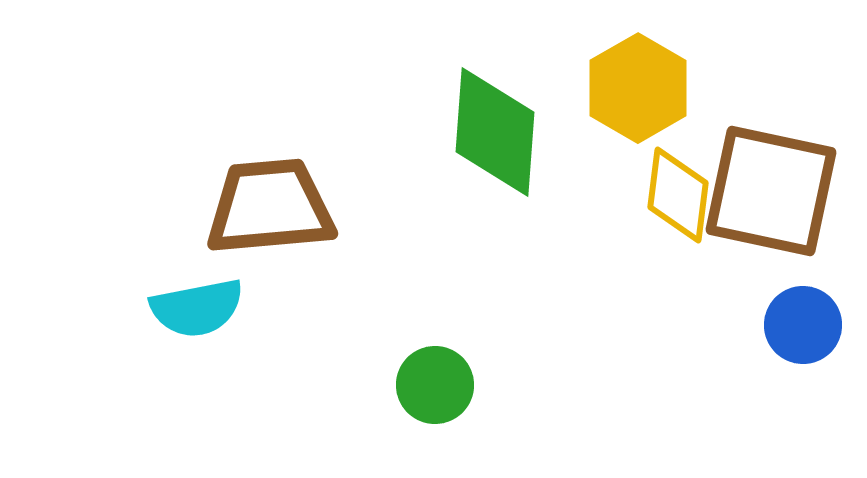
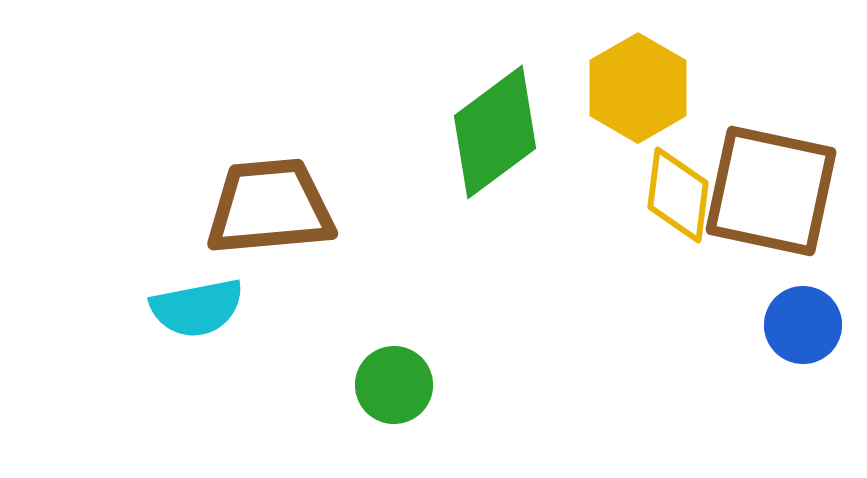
green diamond: rotated 49 degrees clockwise
green circle: moved 41 px left
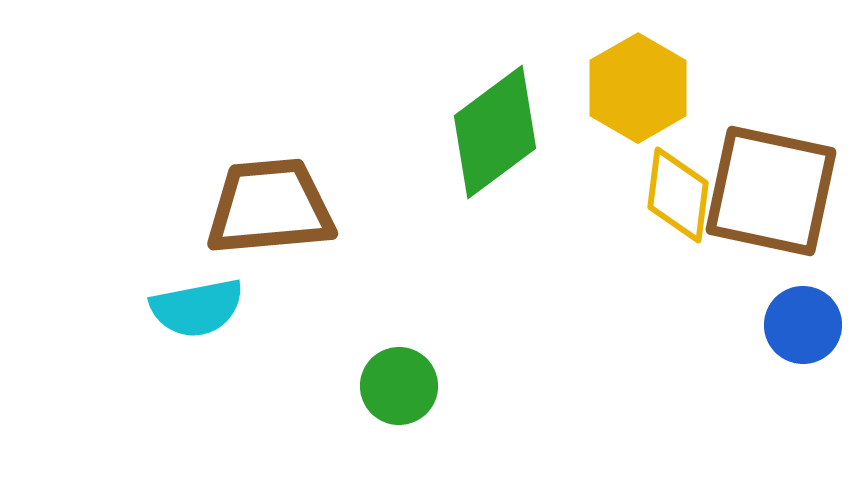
green circle: moved 5 px right, 1 px down
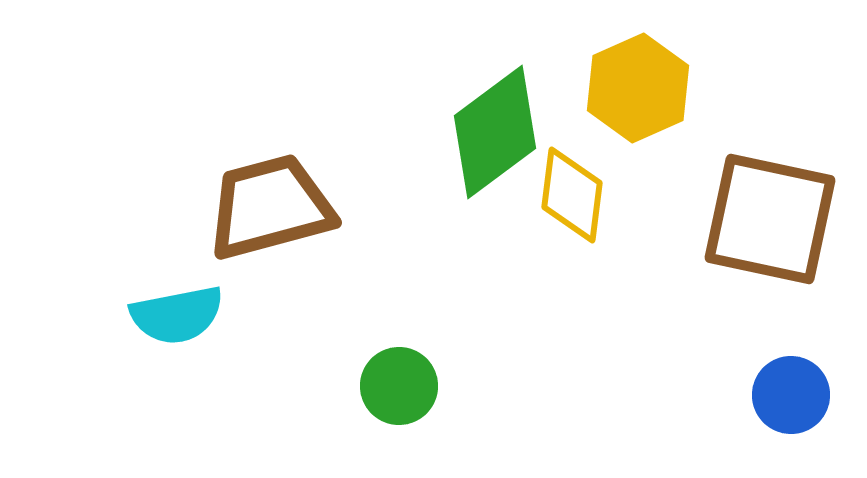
yellow hexagon: rotated 6 degrees clockwise
brown square: moved 1 px left, 28 px down
yellow diamond: moved 106 px left
brown trapezoid: rotated 10 degrees counterclockwise
cyan semicircle: moved 20 px left, 7 px down
blue circle: moved 12 px left, 70 px down
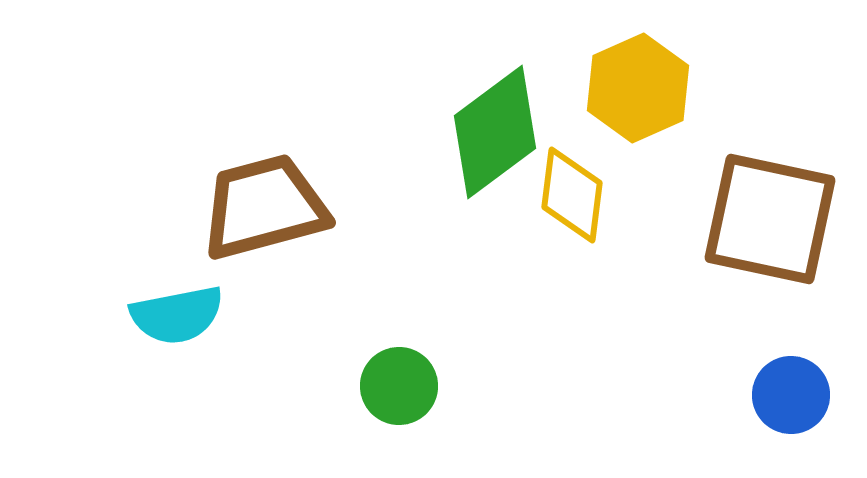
brown trapezoid: moved 6 px left
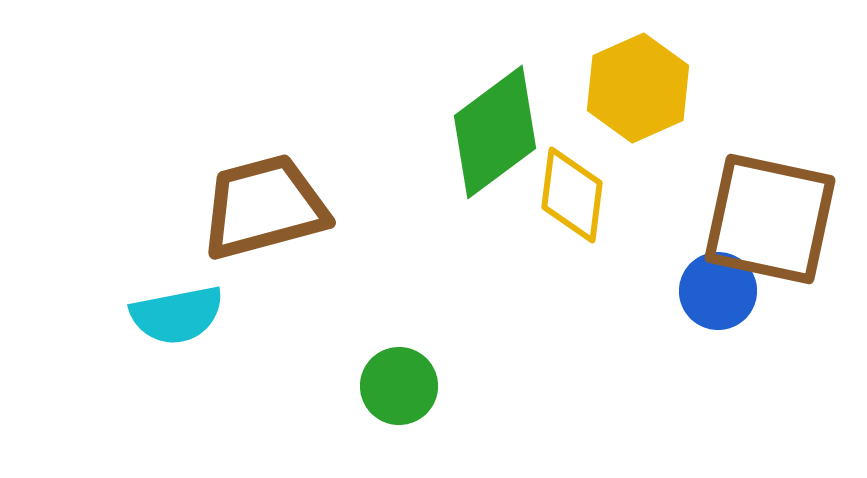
blue circle: moved 73 px left, 104 px up
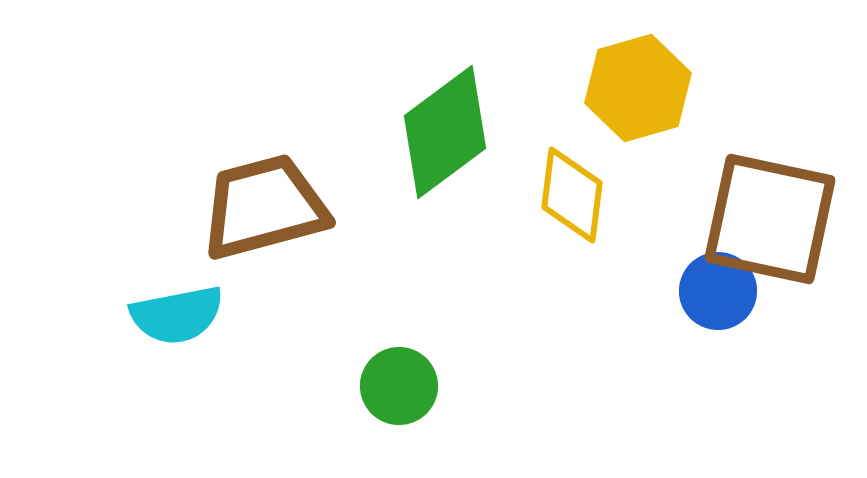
yellow hexagon: rotated 8 degrees clockwise
green diamond: moved 50 px left
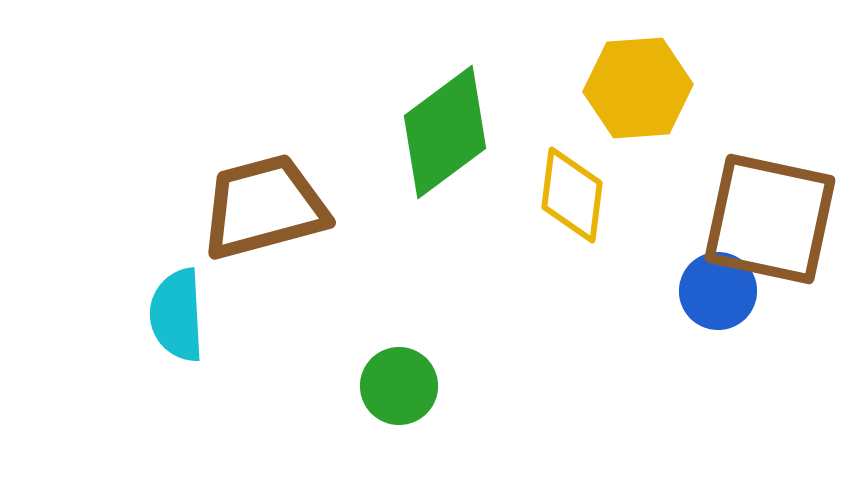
yellow hexagon: rotated 12 degrees clockwise
cyan semicircle: rotated 98 degrees clockwise
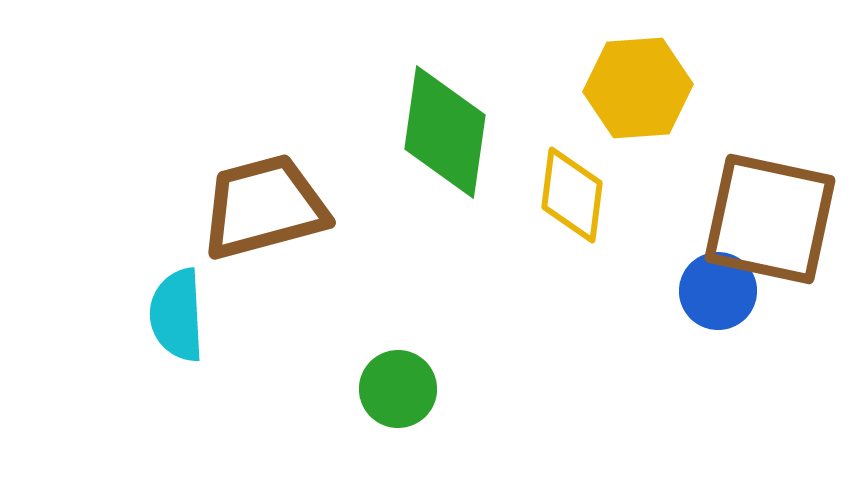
green diamond: rotated 45 degrees counterclockwise
green circle: moved 1 px left, 3 px down
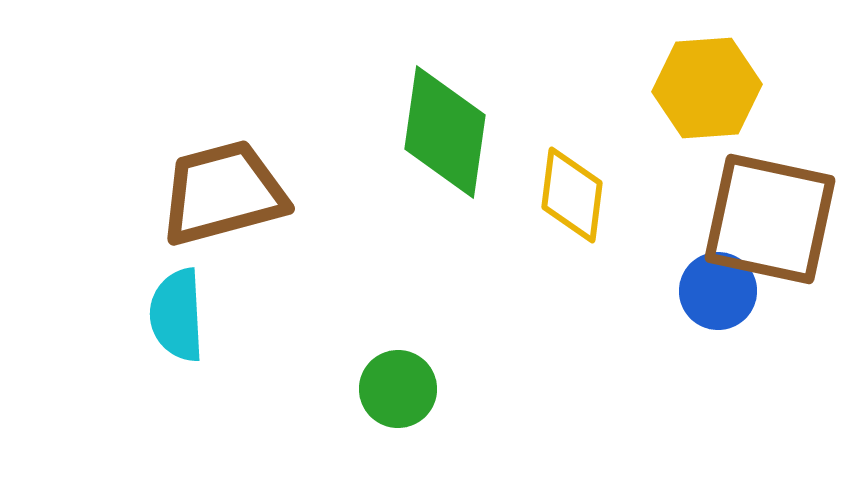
yellow hexagon: moved 69 px right
brown trapezoid: moved 41 px left, 14 px up
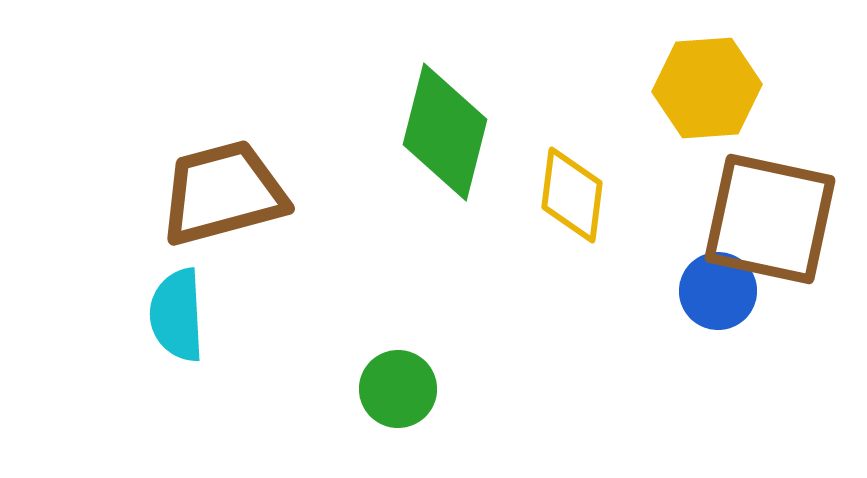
green diamond: rotated 6 degrees clockwise
